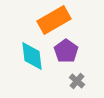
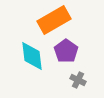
gray cross: moved 1 px right, 1 px up; rotated 14 degrees counterclockwise
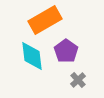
orange rectangle: moved 9 px left
gray cross: rotated 21 degrees clockwise
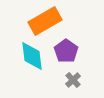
orange rectangle: moved 1 px down
gray cross: moved 5 px left
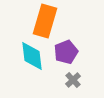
orange rectangle: rotated 44 degrees counterclockwise
purple pentagon: moved 1 px down; rotated 15 degrees clockwise
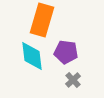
orange rectangle: moved 3 px left, 1 px up
purple pentagon: rotated 30 degrees clockwise
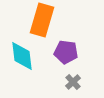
cyan diamond: moved 10 px left
gray cross: moved 2 px down
